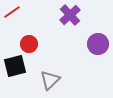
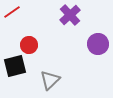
red circle: moved 1 px down
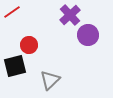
purple circle: moved 10 px left, 9 px up
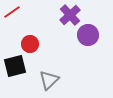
red circle: moved 1 px right, 1 px up
gray triangle: moved 1 px left
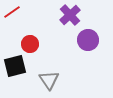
purple circle: moved 5 px down
gray triangle: rotated 20 degrees counterclockwise
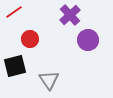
red line: moved 2 px right
red circle: moved 5 px up
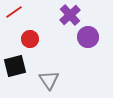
purple circle: moved 3 px up
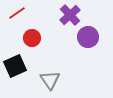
red line: moved 3 px right, 1 px down
red circle: moved 2 px right, 1 px up
black square: rotated 10 degrees counterclockwise
gray triangle: moved 1 px right
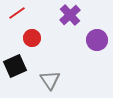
purple circle: moved 9 px right, 3 px down
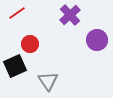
red circle: moved 2 px left, 6 px down
gray triangle: moved 2 px left, 1 px down
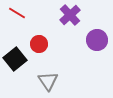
red line: rotated 66 degrees clockwise
red circle: moved 9 px right
black square: moved 7 px up; rotated 15 degrees counterclockwise
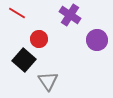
purple cross: rotated 15 degrees counterclockwise
red circle: moved 5 px up
black square: moved 9 px right, 1 px down; rotated 10 degrees counterclockwise
